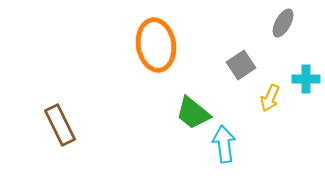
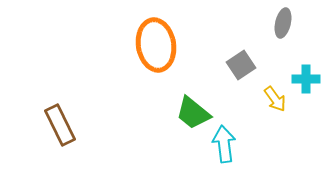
gray ellipse: rotated 16 degrees counterclockwise
yellow arrow: moved 5 px right, 1 px down; rotated 60 degrees counterclockwise
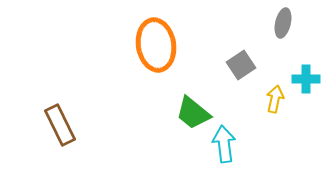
yellow arrow: rotated 132 degrees counterclockwise
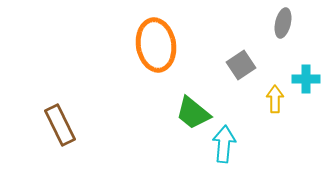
yellow arrow: rotated 12 degrees counterclockwise
cyan arrow: rotated 12 degrees clockwise
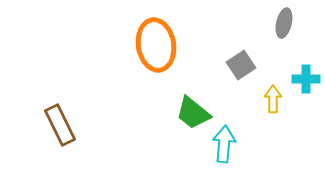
gray ellipse: moved 1 px right
yellow arrow: moved 2 px left
